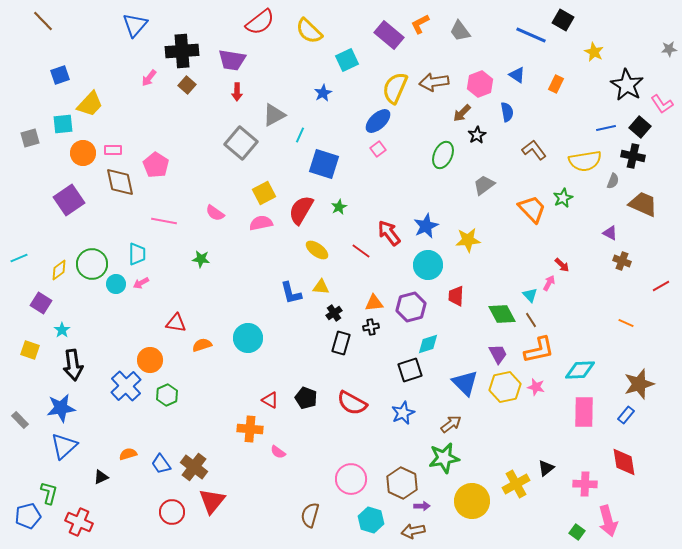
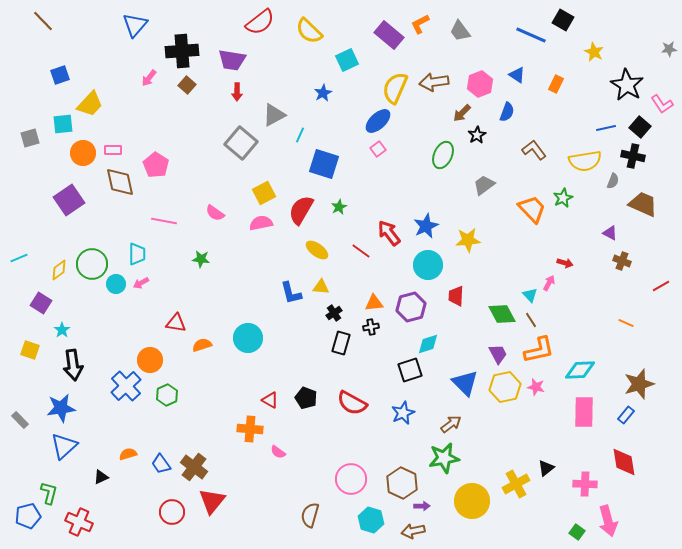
blue semicircle at (507, 112): rotated 30 degrees clockwise
red arrow at (562, 265): moved 3 px right, 2 px up; rotated 28 degrees counterclockwise
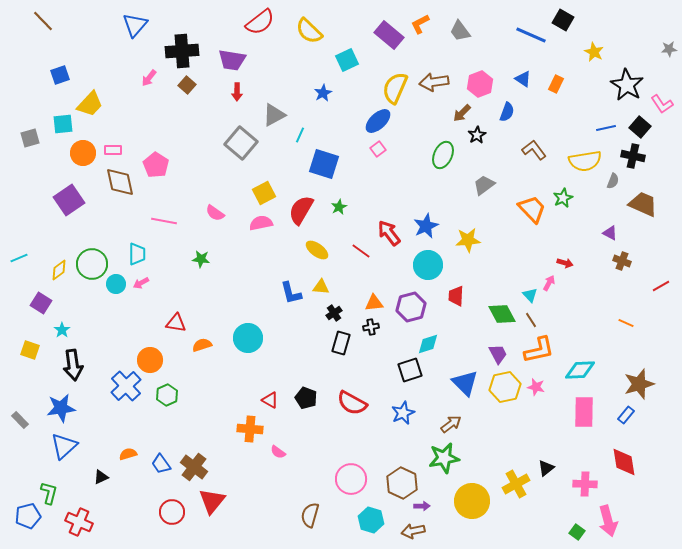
blue triangle at (517, 75): moved 6 px right, 4 px down
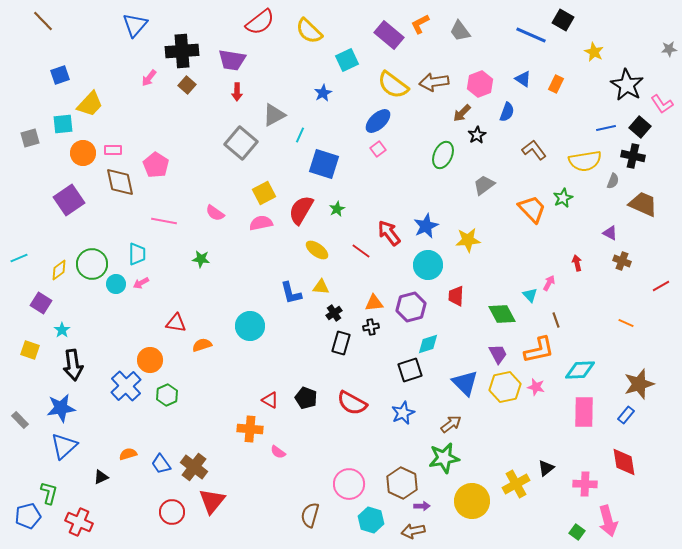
yellow semicircle at (395, 88): moved 2 px left, 3 px up; rotated 76 degrees counterclockwise
green star at (339, 207): moved 2 px left, 2 px down
red arrow at (565, 263): moved 12 px right; rotated 119 degrees counterclockwise
brown line at (531, 320): moved 25 px right; rotated 14 degrees clockwise
cyan circle at (248, 338): moved 2 px right, 12 px up
pink circle at (351, 479): moved 2 px left, 5 px down
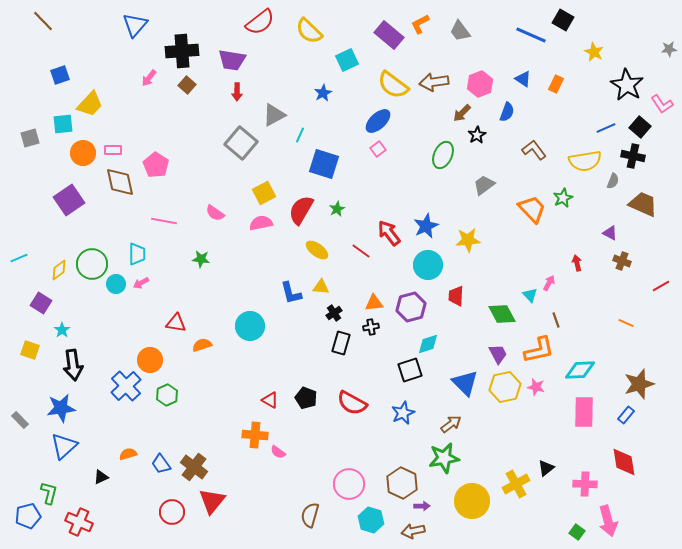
blue line at (606, 128): rotated 12 degrees counterclockwise
orange cross at (250, 429): moved 5 px right, 6 px down
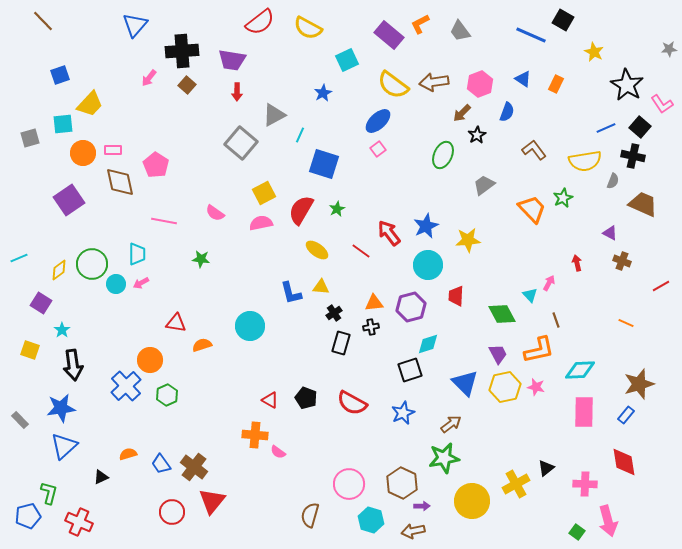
yellow semicircle at (309, 31): moved 1 px left, 3 px up; rotated 16 degrees counterclockwise
